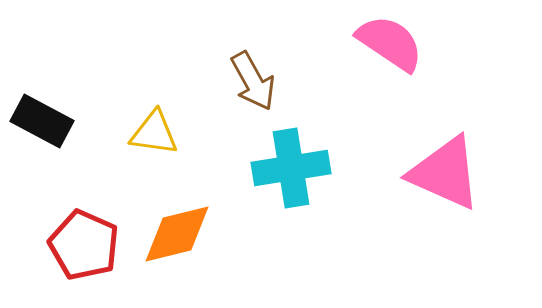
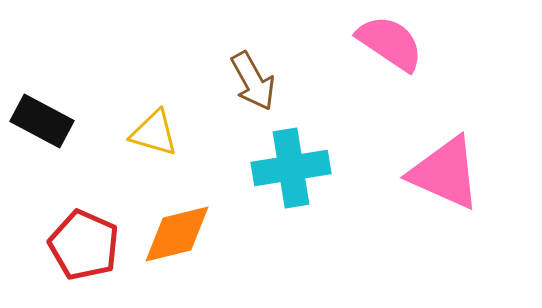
yellow triangle: rotated 8 degrees clockwise
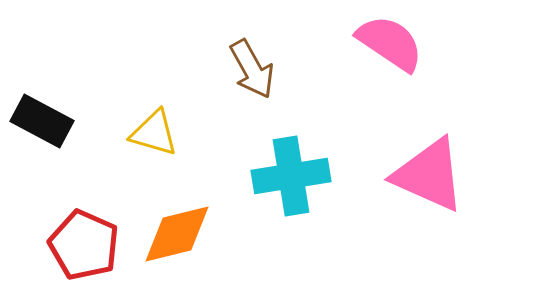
brown arrow: moved 1 px left, 12 px up
cyan cross: moved 8 px down
pink triangle: moved 16 px left, 2 px down
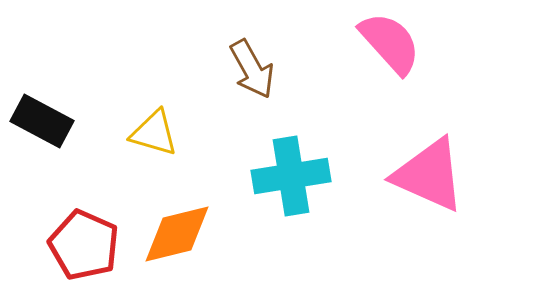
pink semicircle: rotated 14 degrees clockwise
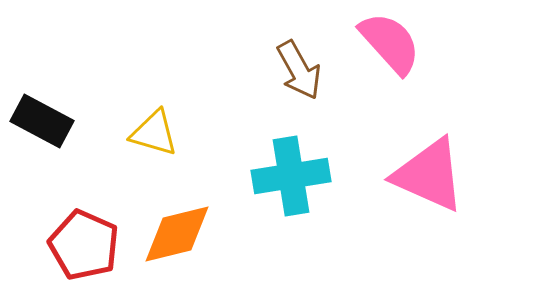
brown arrow: moved 47 px right, 1 px down
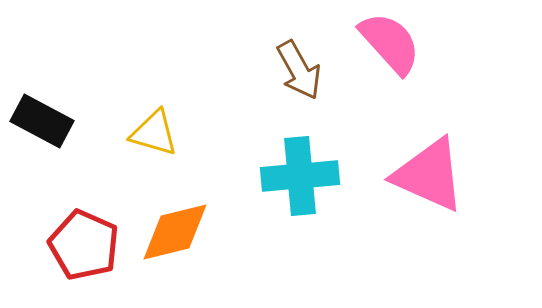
cyan cross: moved 9 px right; rotated 4 degrees clockwise
orange diamond: moved 2 px left, 2 px up
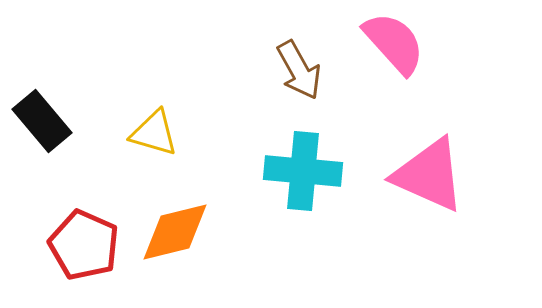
pink semicircle: moved 4 px right
black rectangle: rotated 22 degrees clockwise
cyan cross: moved 3 px right, 5 px up; rotated 10 degrees clockwise
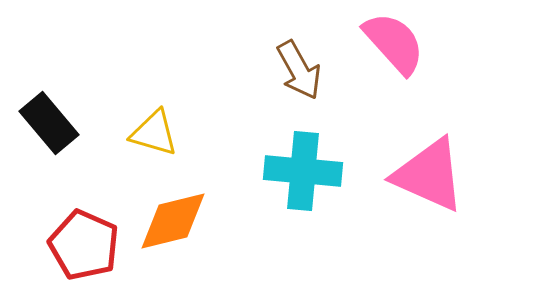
black rectangle: moved 7 px right, 2 px down
orange diamond: moved 2 px left, 11 px up
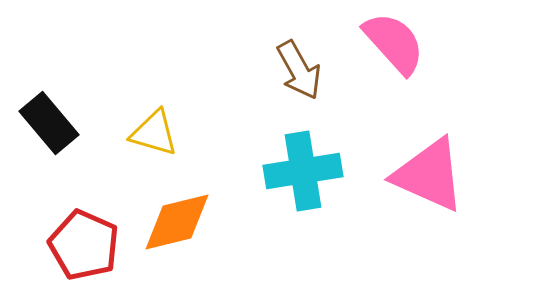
cyan cross: rotated 14 degrees counterclockwise
orange diamond: moved 4 px right, 1 px down
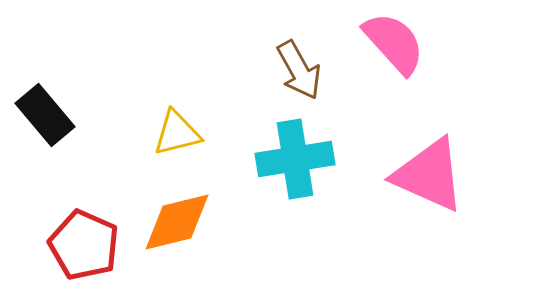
black rectangle: moved 4 px left, 8 px up
yellow triangle: moved 23 px right; rotated 30 degrees counterclockwise
cyan cross: moved 8 px left, 12 px up
